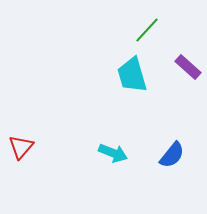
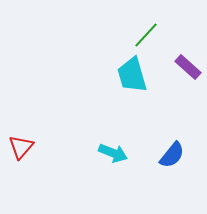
green line: moved 1 px left, 5 px down
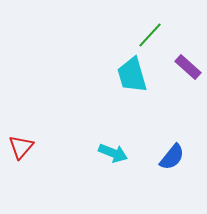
green line: moved 4 px right
blue semicircle: moved 2 px down
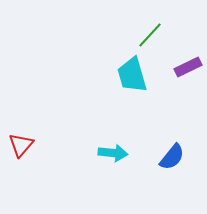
purple rectangle: rotated 68 degrees counterclockwise
red triangle: moved 2 px up
cyan arrow: rotated 16 degrees counterclockwise
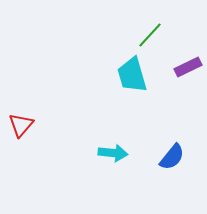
red triangle: moved 20 px up
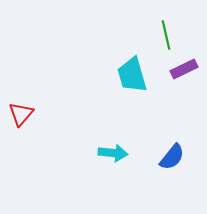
green line: moved 16 px right; rotated 56 degrees counterclockwise
purple rectangle: moved 4 px left, 2 px down
red triangle: moved 11 px up
